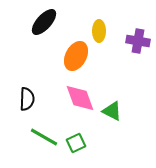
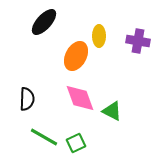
yellow ellipse: moved 5 px down
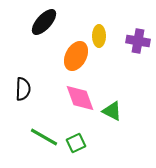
black semicircle: moved 4 px left, 10 px up
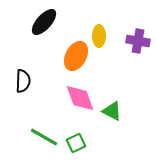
black semicircle: moved 8 px up
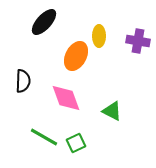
pink diamond: moved 14 px left
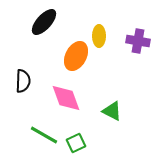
green line: moved 2 px up
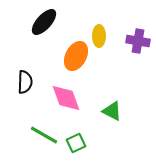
black semicircle: moved 2 px right, 1 px down
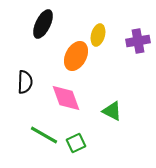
black ellipse: moved 1 px left, 2 px down; rotated 16 degrees counterclockwise
yellow ellipse: moved 1 px left, 1 px up; rotated 15 degrees clockwise
purple cross: rotated 20 degrees counterclockwise
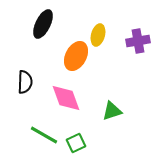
green triangle: rotated 45 degrees counterclockwise
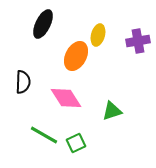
black semicircle: moved 2 px left
pink diamond: rotated 12 degrees counterclockwise
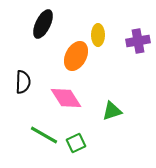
yellow ellipse: rotated 15 degrees counterclockwise
